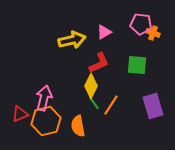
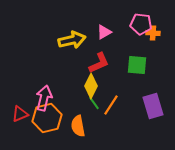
orange cross: rotated 16 degrees counterclockwise
orange hexagon: moved 1 px right, 3 px up
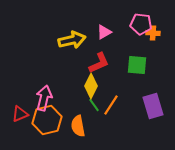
green line: moved 2 px down
orange hexagon: moved 2 px down
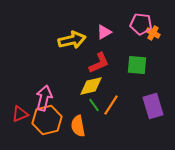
orange cross: rotated 24 degrees clockwise
yellow diamond: rotated 50 degrees clockwise
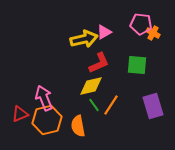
yellow arrow: moved 12 px right, 1 px up
pink arrow: rotated 35 degrees counterclockwise
